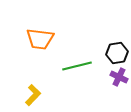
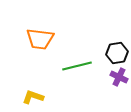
yellow L-shape: moved 2 px down; rotated 115 degrees counterclockwise
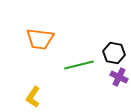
black hexagon: moved 3 px left; rotated 20 degrees clockwise
green line: moved 2 px right, 1 px up
yellow L-shape: rotated 75 degrees counterclockwise
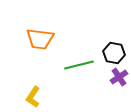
purple cross: rotated 30 degrees clockwise
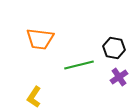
black hexagon: moved 5 px up
yellow L-shape: moved 1 px right
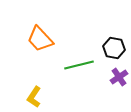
orange trapezoid: rotated 40 degrees clockwise
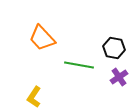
orange trapezoid: moved 2 px right, 1 px up
green line: rotated 24 degrees clockwise
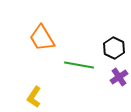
orange trapezoid: rotated 12 degrees clockwise
black hexagon: rotated 15 degrees clockwise
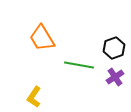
black hexagon: rotated 15 degrees clockwise
purple cross: moved 4 px left
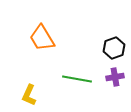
green line: moved 2 px left, 14 px down
purple cross: rotated 24 degrees clockwise
yellow L-shape: moved 5 px left, 2 px up; rotated 10 degrees counterclockwise
